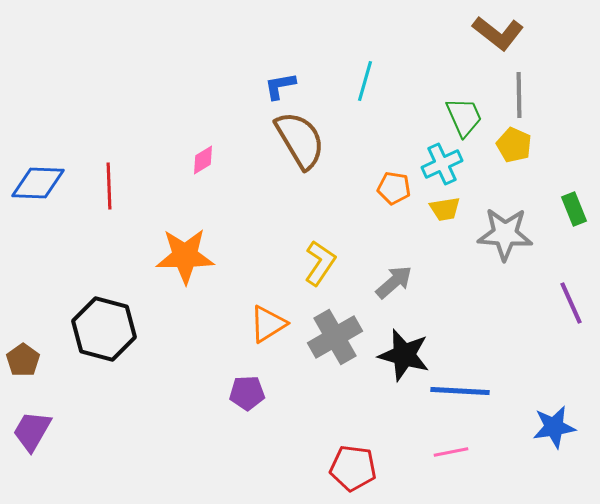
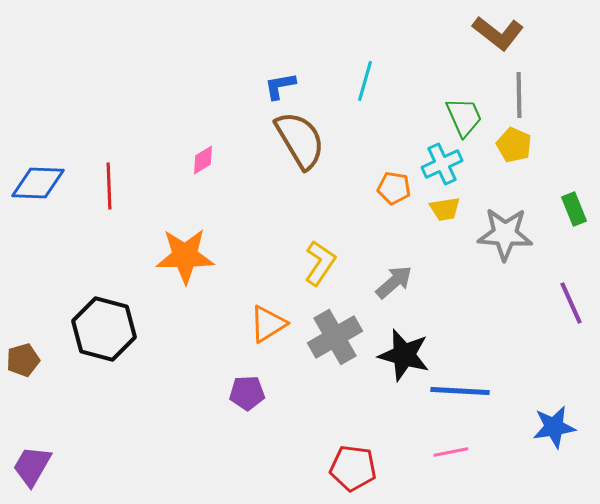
brown pentagon: rotated 20 degrees clockwise
purple trapezoid: moved 35 px down
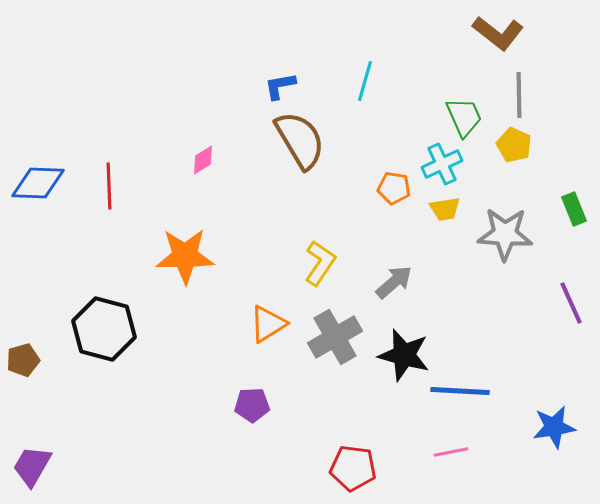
purple pentagon: moved 5 px right, 12 px down
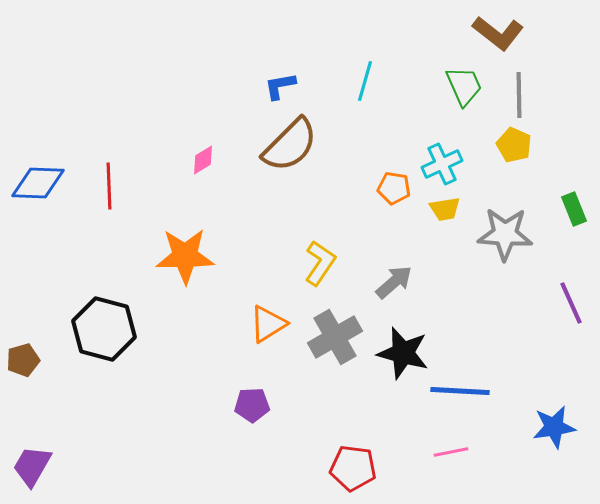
green trapezoid: moved 31 px up
brown semicircle: moved 10 px left, 5 px down; rotated 76 degrees clockwise
black star: moved 1 px left, 2 px up
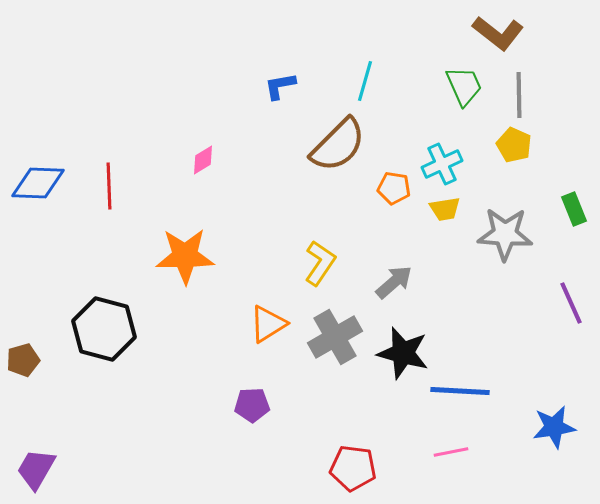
brown semicircle: moved 48 px right
purple trapezoid: moved 4 px right, 3 px down
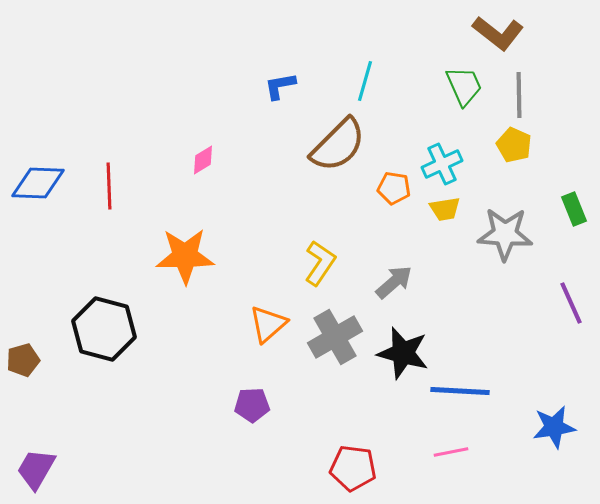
orange triangle: rotated 9 degrees counterclockwise
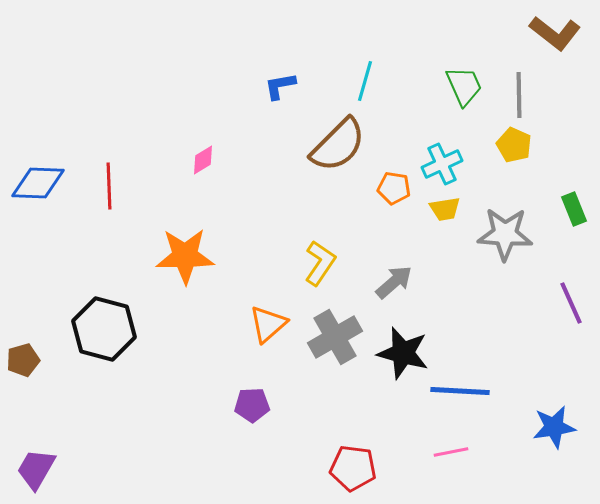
brown L-shape: moved 57 px right
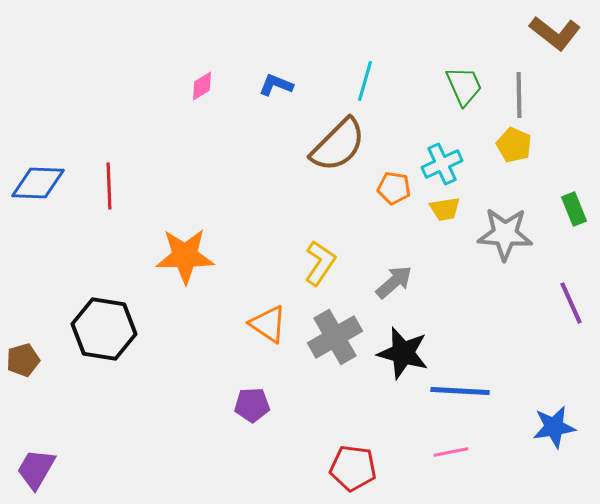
blue L-shape: moved 4 px left, 1 px up; rotated 32 degrees clockwise
pink diamond: moved 1 px left, 74 px up
orange triangle: rotated 45 degrees counterclockwise
black hexagon: rotated 6 degrees counterclockwise
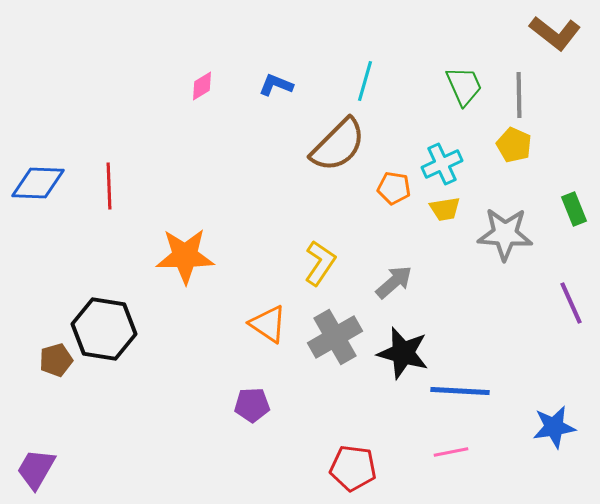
brown pentagon: moved 33 px right
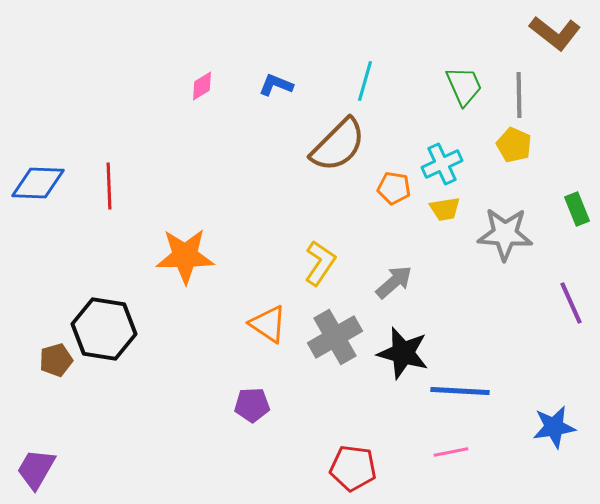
green rectangle: moved 3 px right
